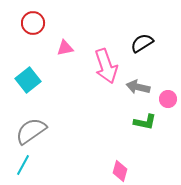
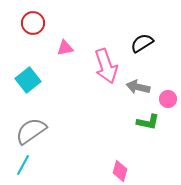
green L-shape: moved 3 px right
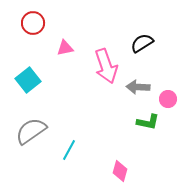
gray arrow: rotated 10 degrees counterclockwise
cyan line: moved 46 px right, 15 px up
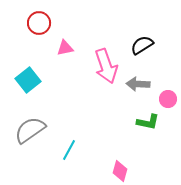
red circle: moved 6 px right
black semicircle: moved 2 px down
gray arrow: moved 3 px up
gray semicircle: moved 1 px left, 1 px up
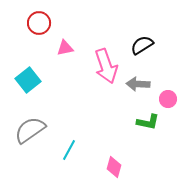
pink diamond: moved 6 px left, 4 px up
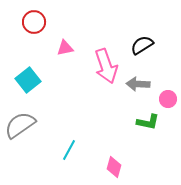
red circle: moved 5 px left, 1 px up
gray semicircle: moved 10 px left, 5 px up
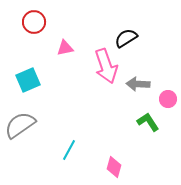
black semicircle: moved 16 px left, 7 px up
cyan square: rotated 15 degrees clockwise
green L-shape: rotated 135 degrees counterclockwise
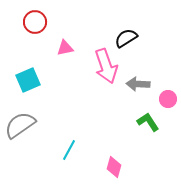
red circle: moved 1 px right
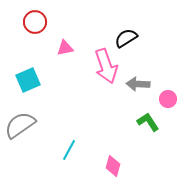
pink diamond: moved 1 px left, 1 px up
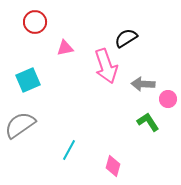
gray arrow: moved 5 px right
